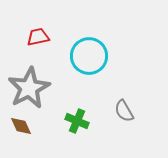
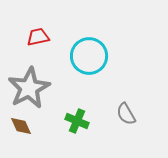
gray semicircle: moved 2 px right, 3 px down
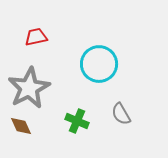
red trapezoid: moved 2 px left
cyan circle: moved 10 px right, 8 px down
gray semicircle: moved 5 px left
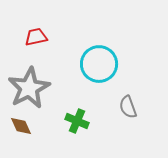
gray semicircle: moved 7 px right, 7 px up; rotated 10 degrees clockwise
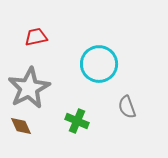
gray semicircle: moved 1 px left
